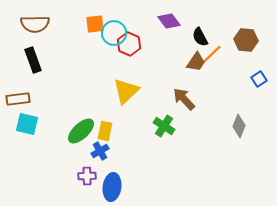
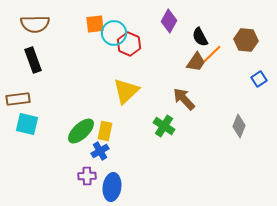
purple diamond: rotated 65 degrees clockwise
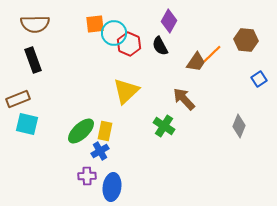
black semicircle: moved 40 px left, 9 px down
brown rectangle: rotated 15 degrees counterclockwise
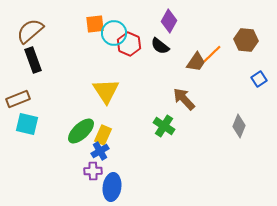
brown semicircle: moved 5 px left, 7 px down; rotated 140 degrees clockwise
black semicircle: rotated 24 degrees counterclockwise
yellow triangle: moved 20 px left; rotated 20 degrees counterclockwise
yellow rectangle: moved 2 px left, 4 px down; rotated 12 degrees clockwise
purple cross: moved 6 px right, 5 px up
